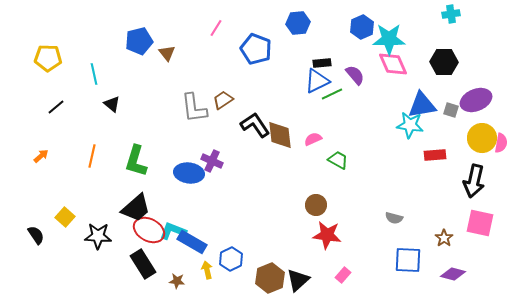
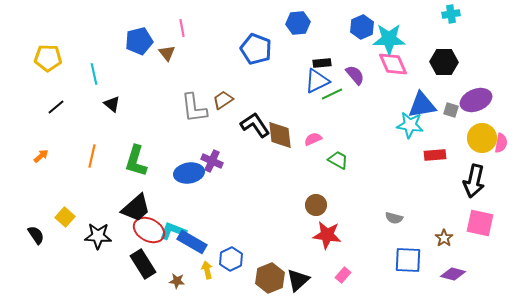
pink line at (216, 28): moved 34 px left; rotated 42 degrees counterclockwise
blue ellipse at (189, 173): rotated 16 degrees counterclockwise
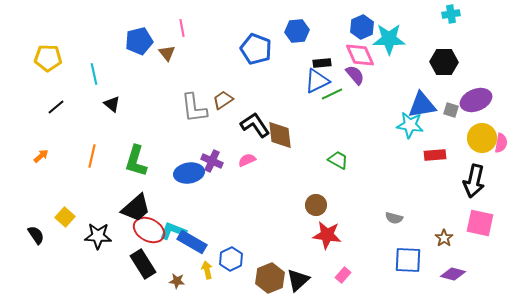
blue hexagon at (298, 23): moved 1 px left, 8 px down
pink diamond at (393, 64): moved 33 px left, 9 px up
pink semicircle at (313, 139): moved 66 px left, 21 px down
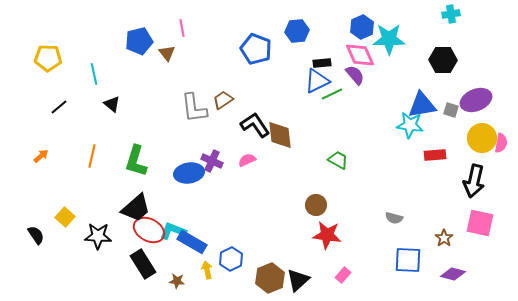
black hexagon at (444, 62): moved 1 px left, 2 px up
black line at (56, 107): moved 3 px right
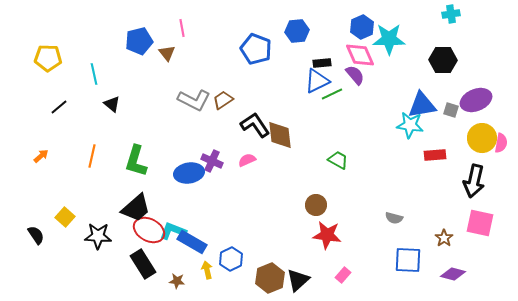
gray L-shape at (194, 108): moved 8 px up; rotated 56 degrees counterclockwise
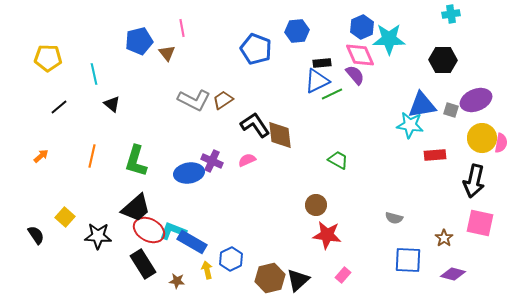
brown hexagon at (270, 278): rotated 8 degrees clockwise
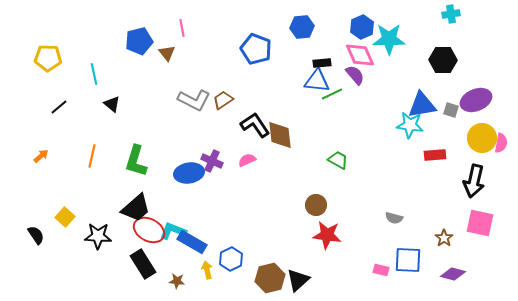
blue hexagon at (297, 31): moved 5 px right, 4 px up
blue triangle at (317, 81): rotated 32 degrees clockwise
pink rectangle at (343, 275): moved 38 px right, 5 px up; rotated 63 degrees clockwise
